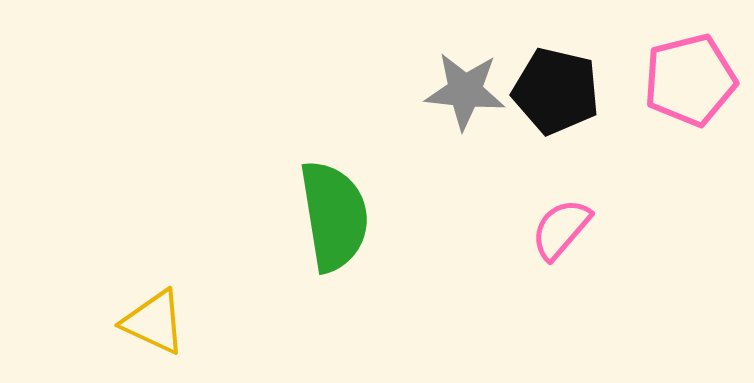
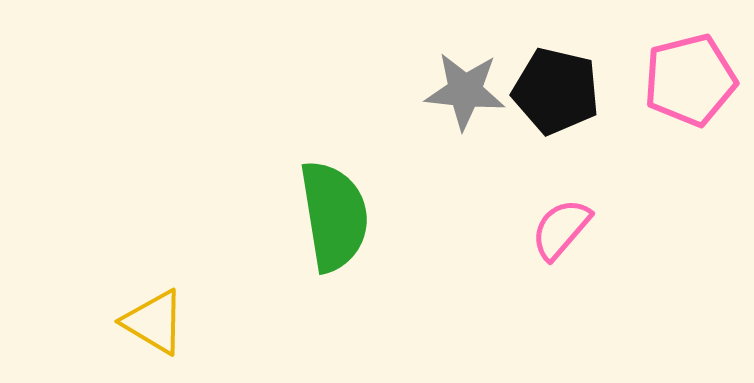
yellow triangle: rotated 6 degrees clockwise
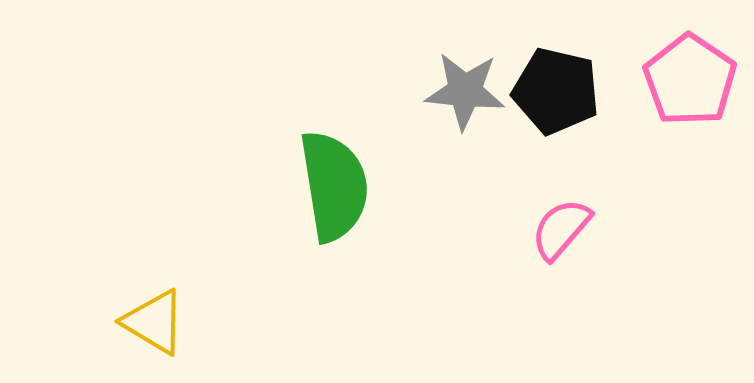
pink pentagon: rotated 24 degrees counterclockwise
green semicircle: moved 30 px up
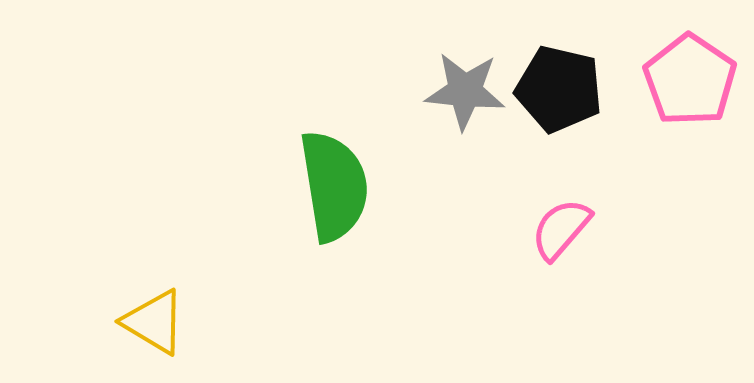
black pentagon: moved 3 px right, 2 px up
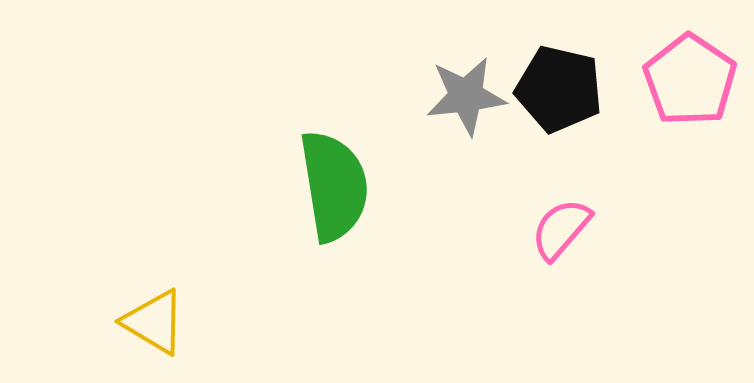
gray star: moved 1 px right, 5 px down; rotated 12 degrees counterclockwise
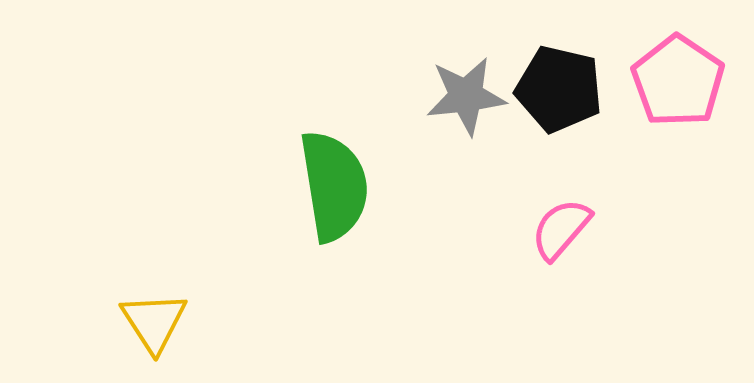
pink pentagon: moved 12 px left, 1 px down
yellow triangle: rotated 26 degrees clockwise
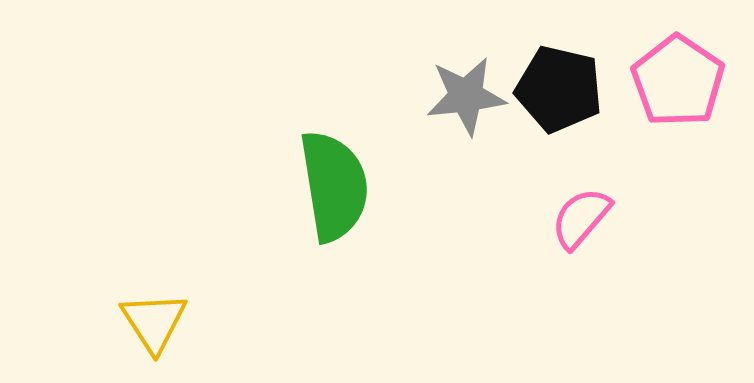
pink semicircle: moved 20 px right, 11 px up
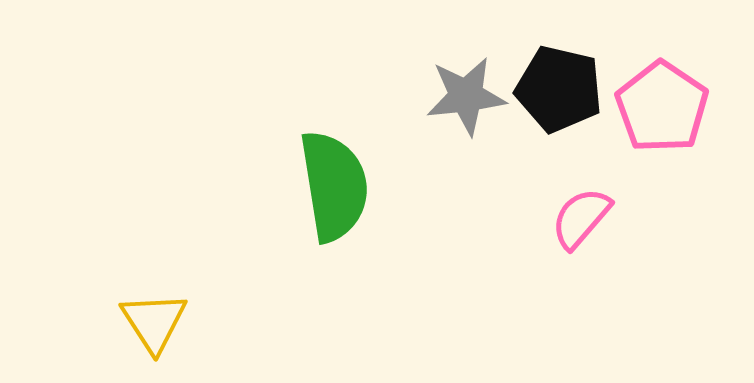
pink pentagon: moved 16 px left, 26 px down
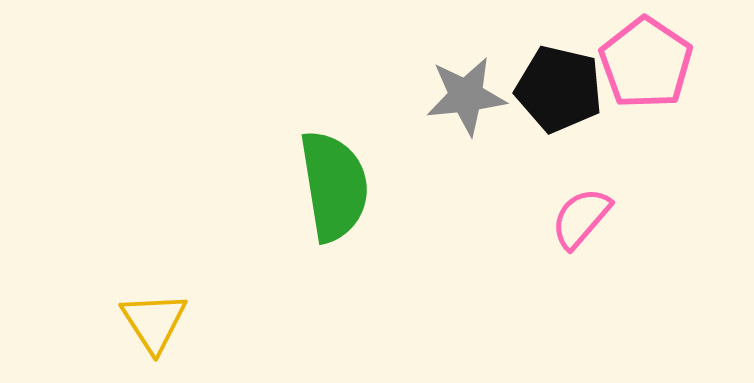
pink pentagon: moved 16 px left, 44 px up
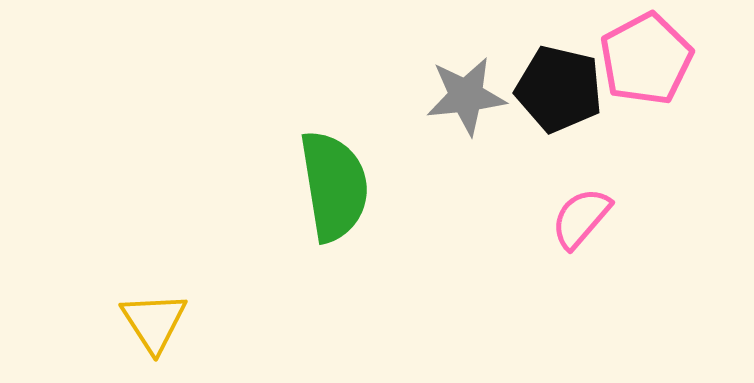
pink pentagon: moved 4 px up; rotated 10 degrees clockwise
